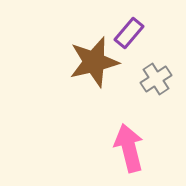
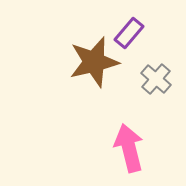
gray cross: rotated 16 degrees counterclockwise
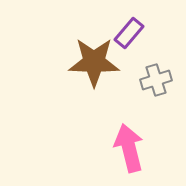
brown star: rotated 15 degrees clockwise
gray cross: moved 1 px down; rotated 32 degrees clockwise
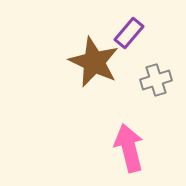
brown star: rotated 24 degrees clockwise
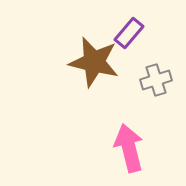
brown star: rotated 12 degrees counterclockwise
